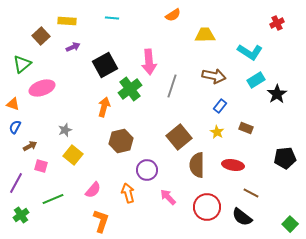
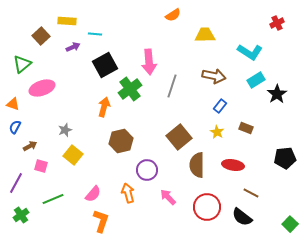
cyan line at (112, 18): moved 17 px left, 16 px down
pink semicircle at (93, 190): moved 4 px down
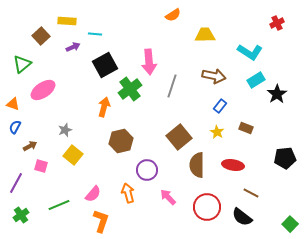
pink ellipse at (42, 88): moved 1 px right, 2 px down; rotated 15 degrees counterclockwise
green line at (53, 199): moved 6 px right, 6 px down
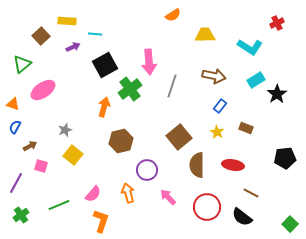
cyan L-shape at (250, 52): moved 5 px up
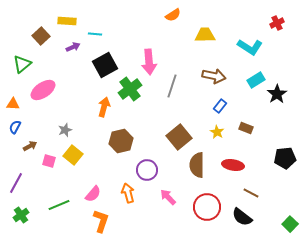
orange triangle at (13, 104): rotated 16 degrees counterclockwise
pink square at (41, 166): moved 8 px right, 5 px up
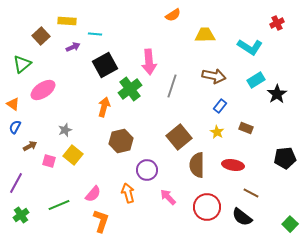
orange triangle at (13, 104): rotated 32 degrees clockwise
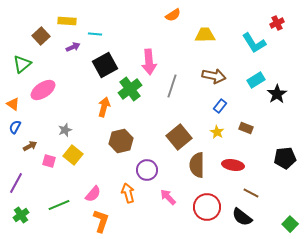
cyan L-shape at (250, 47): moved 4 px right, 4 px up; rotated 25 degrees clockwise
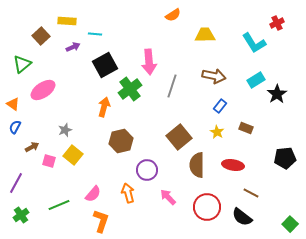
brown arrow at (30, 146): moved 2 px right, 1 px down
